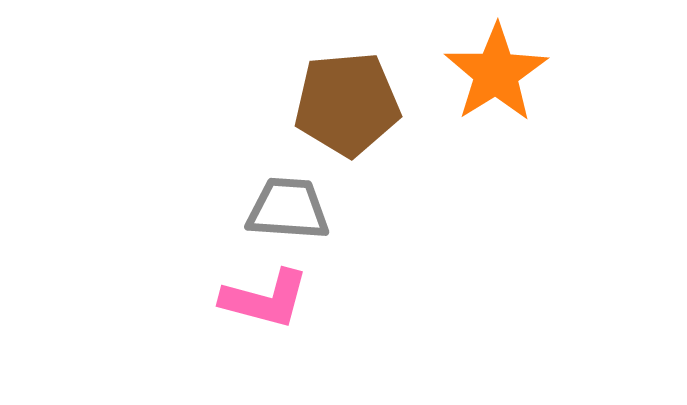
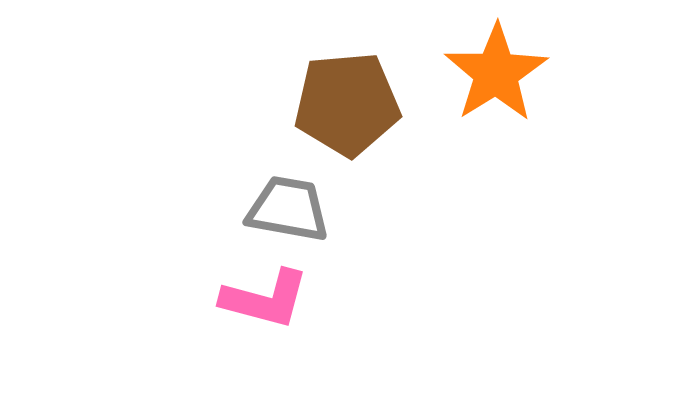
gray trapezoid: rotated 6 degrees clockwise
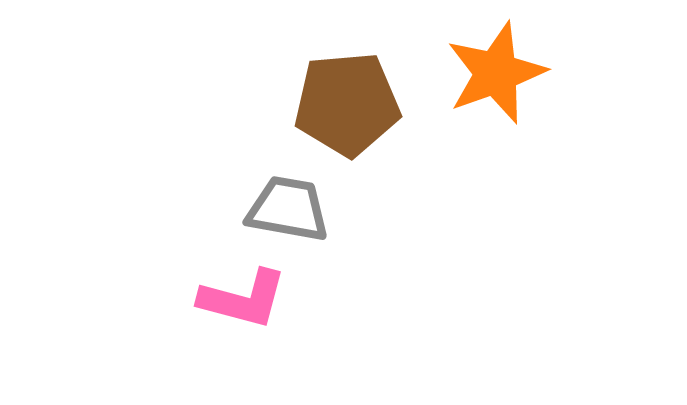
orange star: rotated 12 degrees clockwise
pink L-shape: moved 22 px left
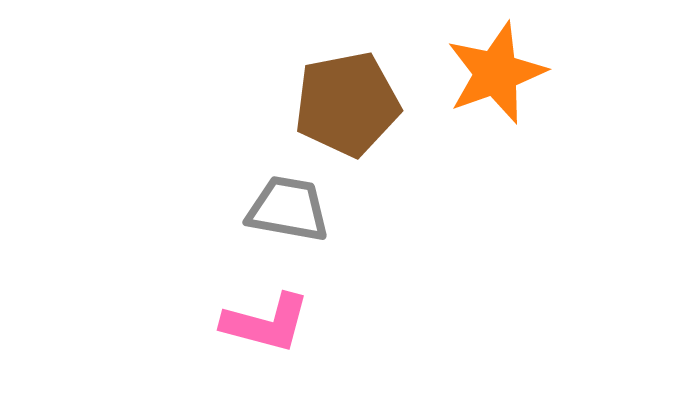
brown pentagon: rotated 6 degrees counterclockwise
pink L-shape: moved 23 px right, 24 px down
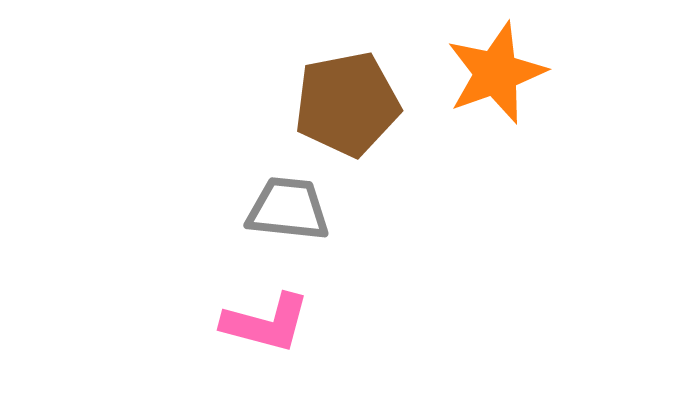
gray trapezoid: rotated 4 degrees counterclockwise
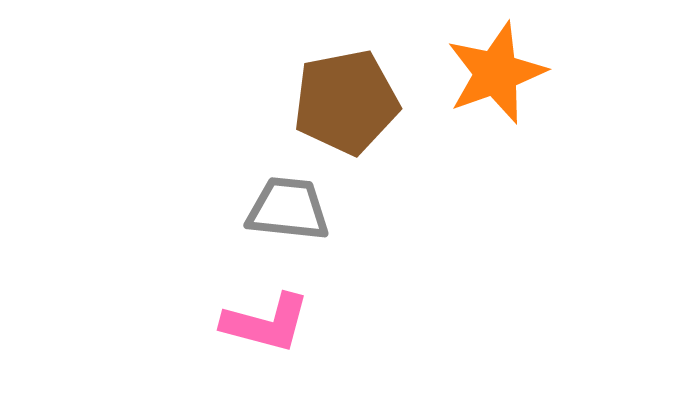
brown pentagon: moved 1 px left, 2 px up
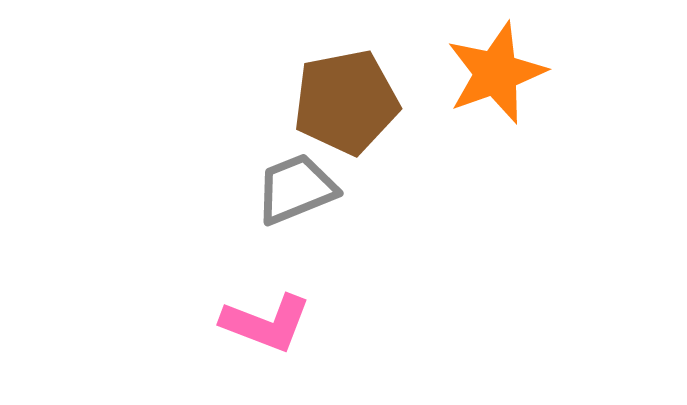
gray trapezoid: moved 8 px right, 20 px up; rotated 28 degrees counterclockwise
pink L-shape: rotated 6 degrees clockwise
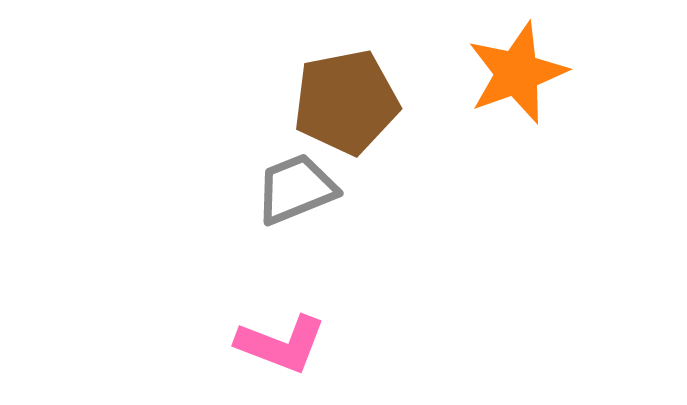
orange star: moved 21 px right
pink L-shape: moved 15 px right, 21 px down
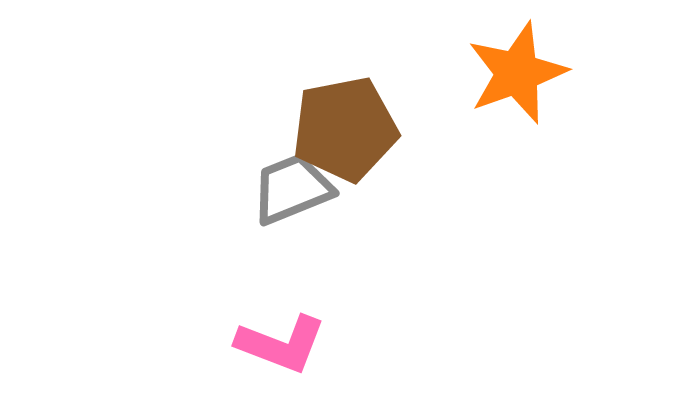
brown pentagon: moved 1 px left, 27 px down
gray trapezoid: moved 4 px left
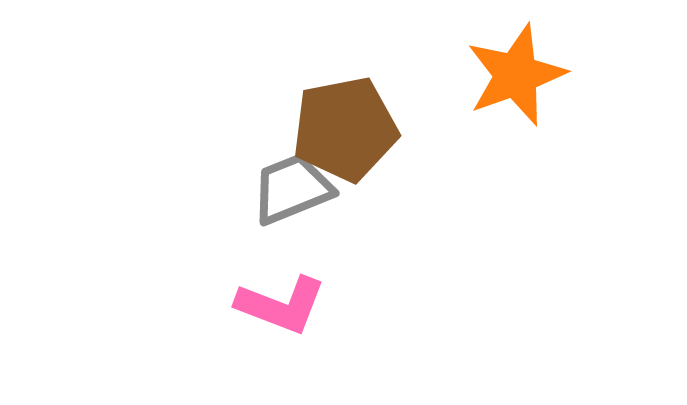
orange star: moved 1 px left, 2 px down
pink L-shape: moved 39 px up
